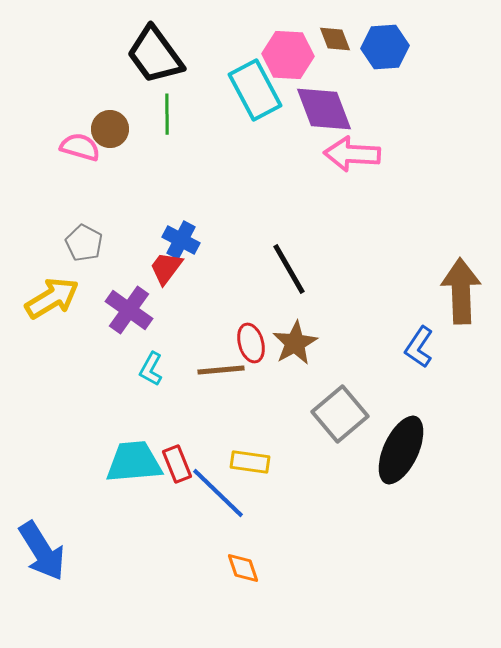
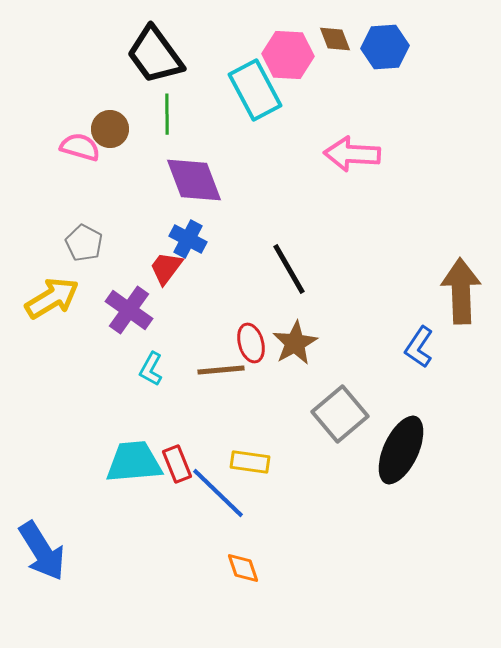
purple diamond: moved 130 px left, 71 px down
blue cross: moved 7 px right, 1 px up
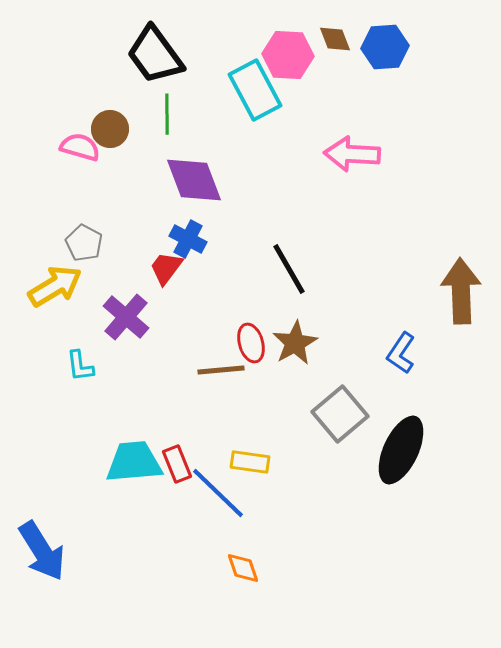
yellow arrow: moved 3 px right, 12 px up
purple cross: moved 3 px left, 7 px down; rotated 6 degrees clockwise
blue L-shape: moved 18 px left, 6 px down
cyan L-shape: moved 71 px left, 3 px up; rotated 36 degrees counterclockwise
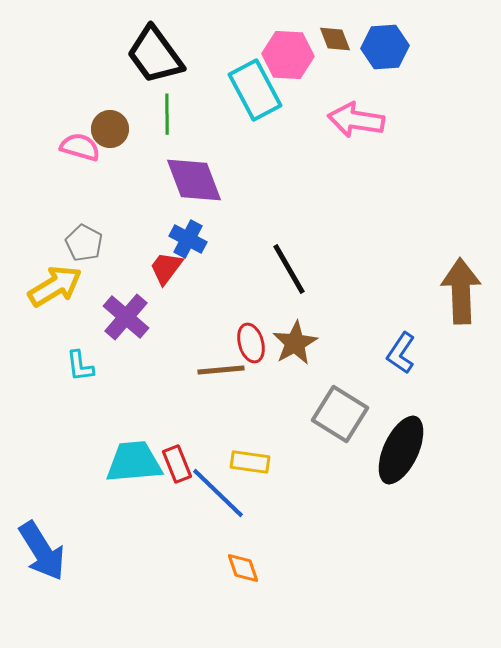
pink arrow: moved 4 px right, 34 px up; rotated 6 degrees clockwise
gray square: rotated 18 degrees counterclockwise
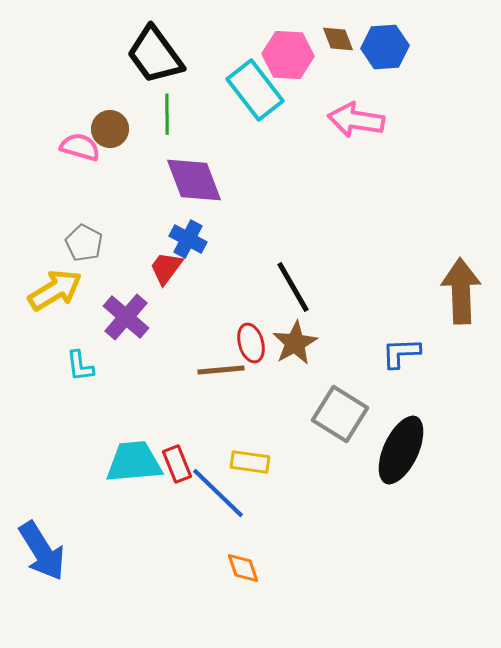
brown diamond: moved 3 px right
cyan rectangle: rotated 10 degrees counterclockwise
black line: moved 4 px right, 18 px down
yellow arrow: moved 4 px down
blue L-shape: rotated 54 degrees clockwise
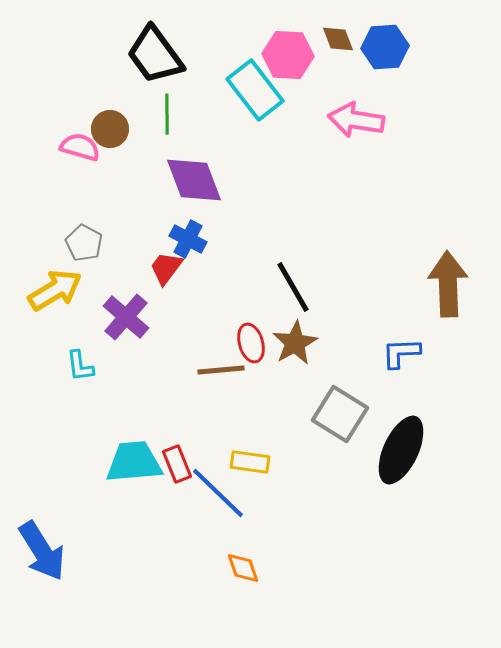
brown arrow: moved 13 px left, 7 px up
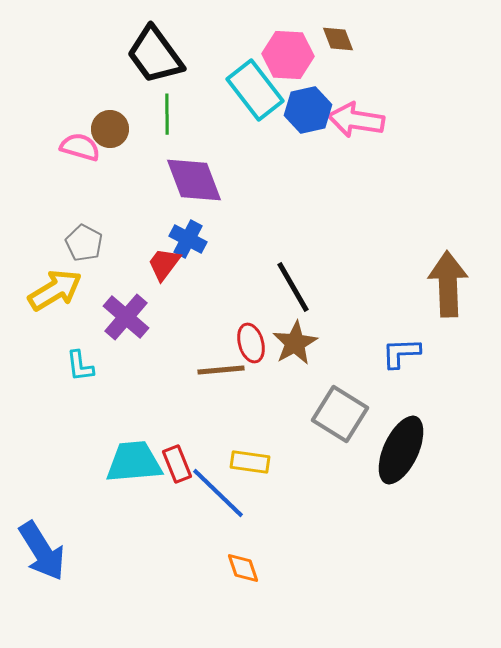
blue hexagon: moved 77 px left, 63 px down; rotated 9 degrees counterclockwise
red trapezoid: moved 2 px left, 4 px up
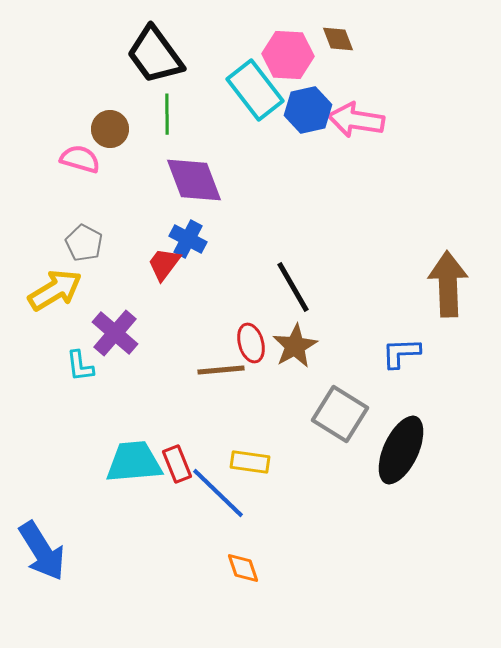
pink semicircle: moved 12 px down
purple cross: moved 11 px left, 16 px down
brown star: moved 3 px down
